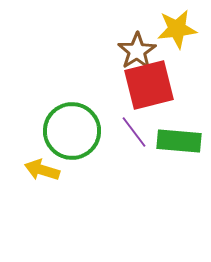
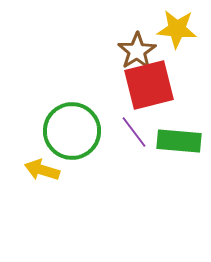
yellow star: rotated 12 degrees clockwise
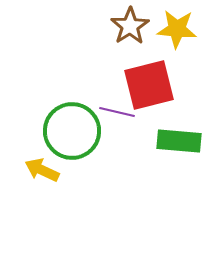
brown star: moved 7 px left, 25 px up
purple line: moved 17 px left, 20 px up; rotated 40 degrees counterclockwise
yellow arrow: rotated 8 degrees clockwise
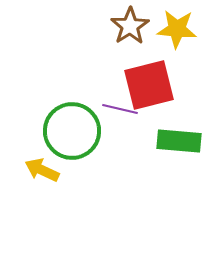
purple line: moved 3 px right, 3 px up
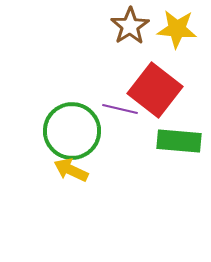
red square: moved 6 px right, 5 px down; rotated 38 degrees counterclockwise
yellow arrow: moved 29 px right
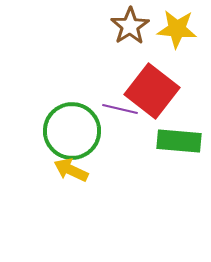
red square: moved 3 px left, 1 px down
